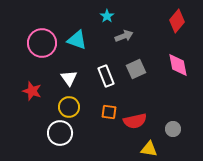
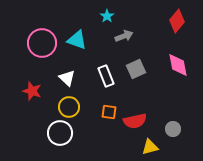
white triangle: moved 2 px left; rotated 12 degrees counterclockwise
yellow triangle: moved 1 px right, 2 px up; rotated 24 degrees counterclockwise
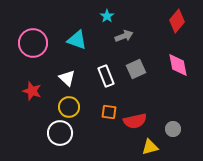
pink circle: moved 9 px left
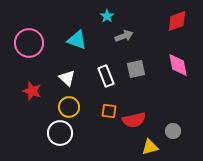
red diamond: rotated 30 degrees clockwise
pink circle: moved 4 px left
gray square: rotated 12 degrees clockwise
orange square: moved 1 px up
red semicircle: moved 1 px left, 1 px up
gray circle: moved 2 px down
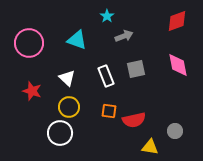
gray circle: moved 2 px right
yellow triangle: rotated 24 degrees clockwise
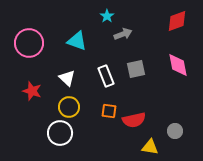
gray arrow: moved 1 px left, 2 px up
cyan triangle: moved 1 px down
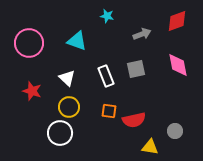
cyan star: rotated 24 degrees counterclockwise
gray arrow: moved 19 px right
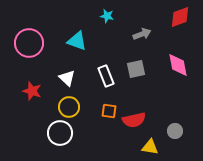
red diamond: moved 3 px right, 4 px up
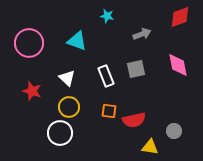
gray circle: moved 1 px left
